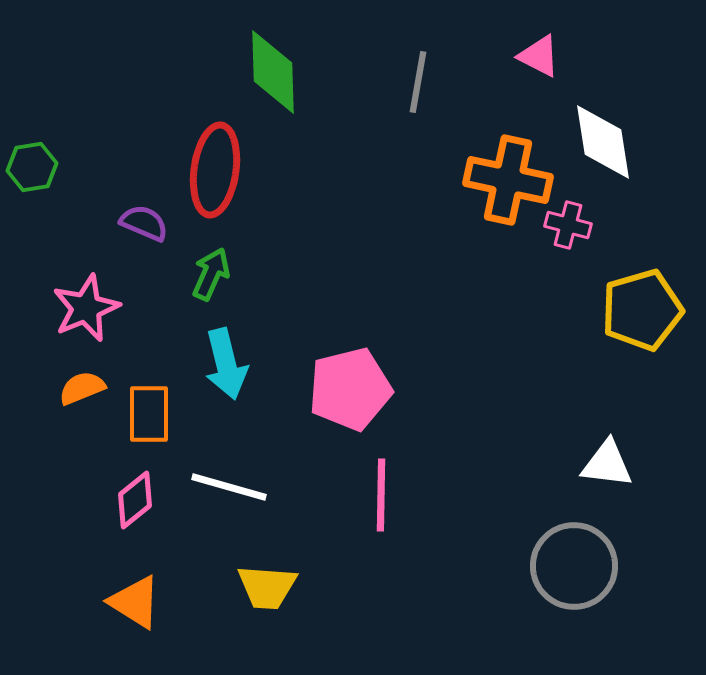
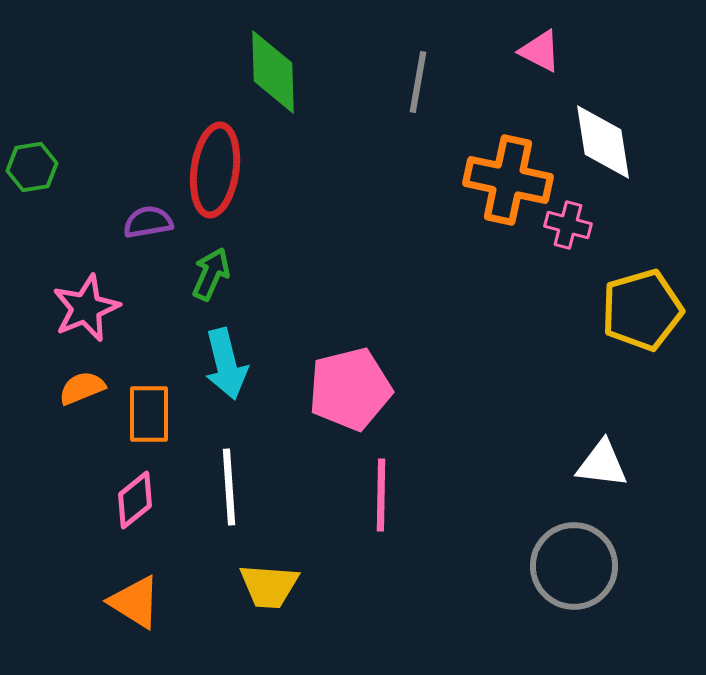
pink triangle: moved 1 px right, 5 px up
purple semicircle: moved 4 px right, 1 px up; rotated 33 degrees counterclockwise
white triangle: moved 5 px left
white line: rotated 70 degrees clockwise
yellow trapezoid: moved 2 px right, 1 px up
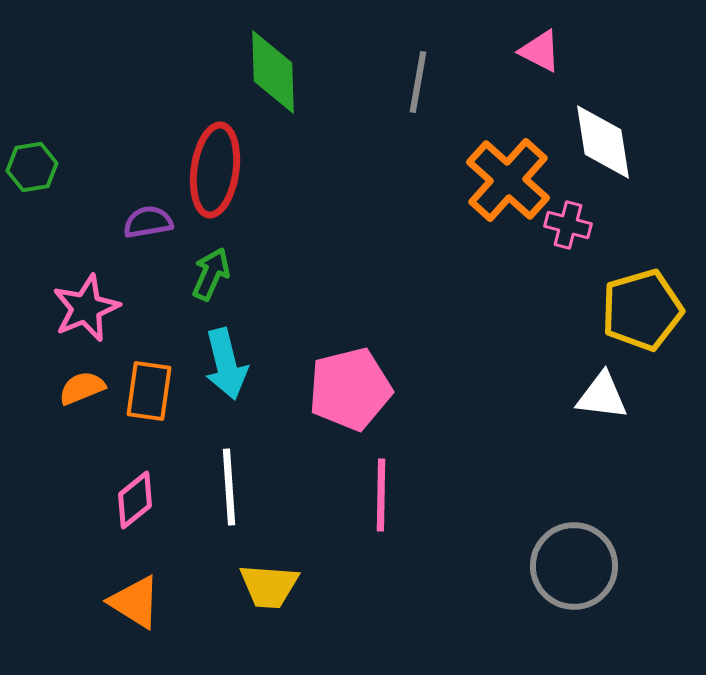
orange cross: rotated 30 degrees clockwise
orange rectangle: moved 23 px up; rotated 8 degrees clockwise
white triangle: moved 68 px up
